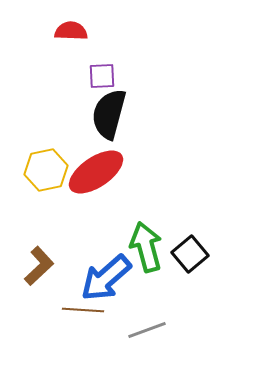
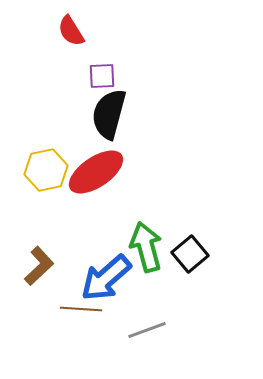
red semicircle: rotated 124 degrees counterclockwise
brown line: moved 2 px left, 1 px up
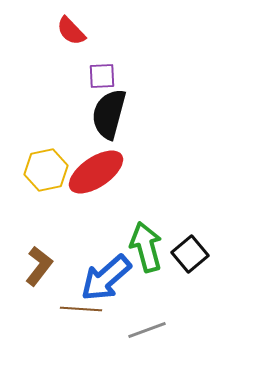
red semicircle: rotated 12 degrees counterclockwise
brown L-shape: rotated 9 degrees counterclockwise
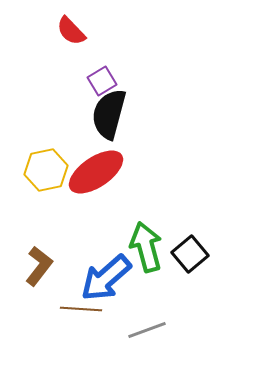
purple square: moved 5 px down; rotated 28 degrees counterclockwise
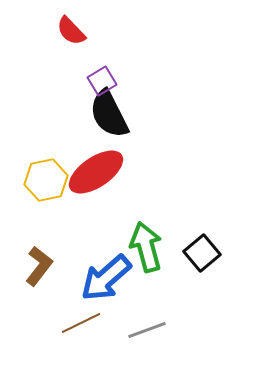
black semicircle: rotated 42 degrees counterclockwise
yellow hexagon: moved 10 px down
black square: moved 12 px right, 1 px up
brown line: moved 14 px down; rotated 30 degrees counterclockwise
